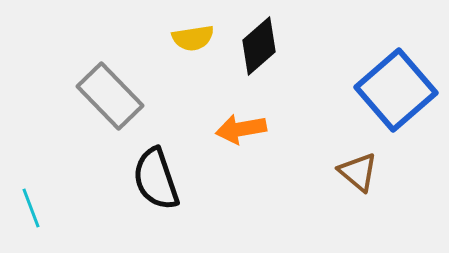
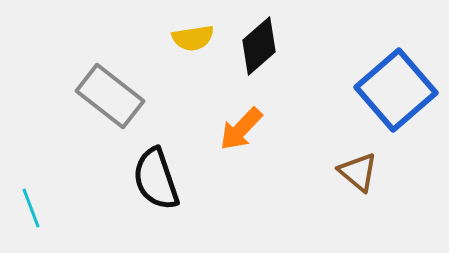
gray rectangle: rotated 8 degrees counterclockwise
orange arrow: rotated 36 degrees counterclockwise
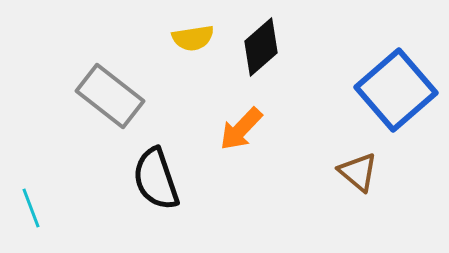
black diamond: moved 2 px right, 1 px down
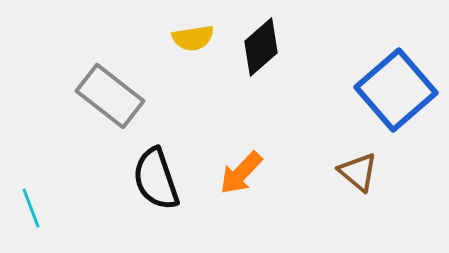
orange arrow: moved 44 px down
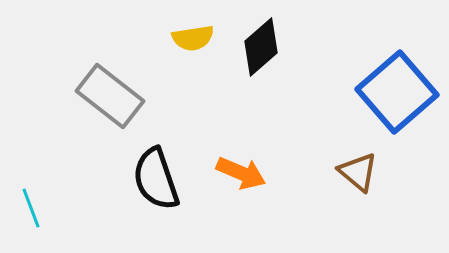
blue square: moved 1 px right, 2 px down
orange arrow: rotated 111 degrees counterclockwise
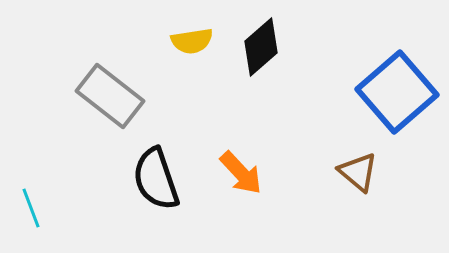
yellow semicircle: moved 1 px left, 3 px down
orange arrow: rotated 24 degrees clockwise
